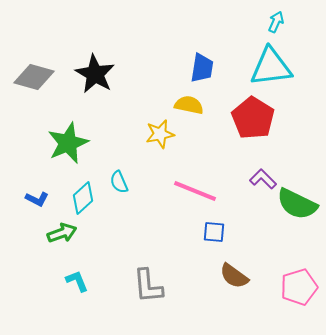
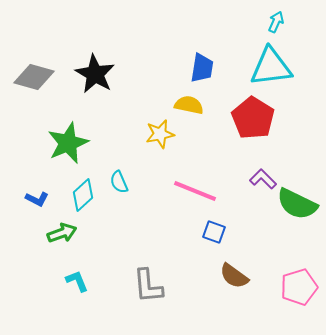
cyan diamond: moved 3 px up
blue square: rotated 15 degrees clockwise
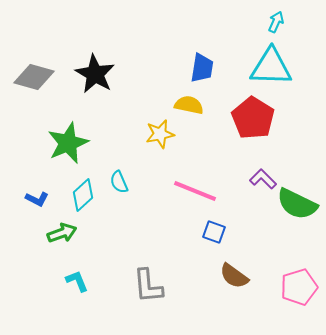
cyan triangle: rotated 9 degrees clockwise
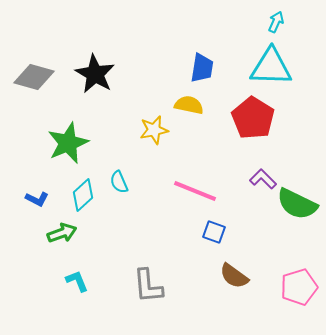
yellow star: moved 6 px left, 4 px up
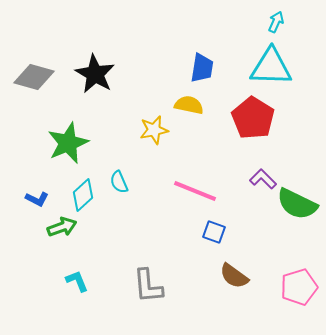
green arrow: moved 6 px up
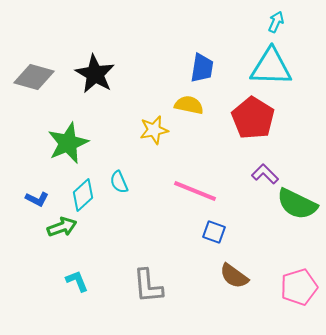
purple L-shape: moved 2 px right, 5 px up
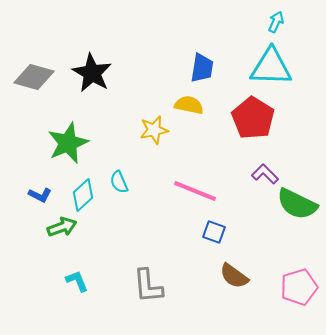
black star: moved 3 px left, 1 px up
blue L-shape: moved 3 px right, 4 px up
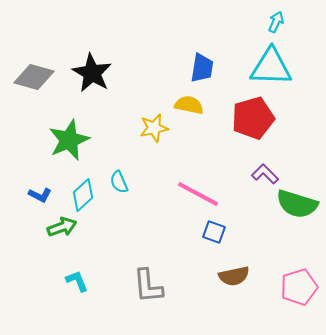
red pentagon: rotated 24 degrees clockwise
yellow star: moved 2 px up
green star: moved 1 px right, 3 px up
pink line: moved 3 px right, 3 px down; rotated 6 degrees clockwise
green semicircle: rotated 9 degrees counterclockwise
brown semicircle: rotated 48 degrees counterclockwise
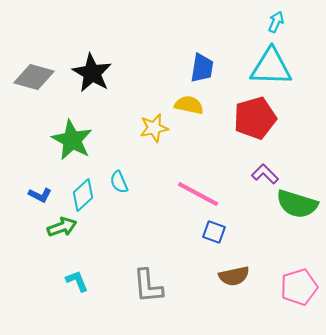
red pentagon: moved 2 px right
green star: moved 3 px right; rotated 21 degrees counterclockwise
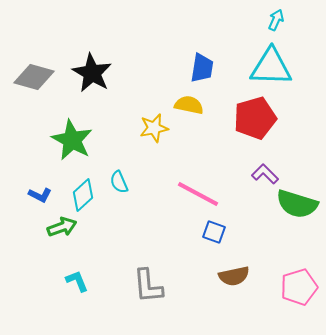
cyan arrow: moved 2 px up
